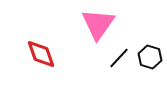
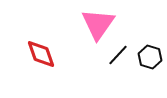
black line: moved 1 px left, 3 px up
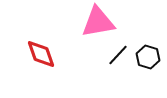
pink triangle: moved 2 px up; rotated 45 degrees clockwise
black hexagon: moved 2 px left
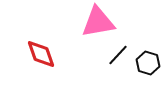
black hexagon: moved 6 px down
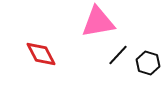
red diamond: rotated 8 degrees counterclockwise
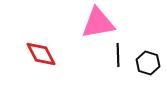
pink triangle: moved 1 px down
black line: rotated 45 degrees counterclockwise
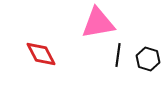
black line: rotated 10 degrees clockwise
black hexagon: moved 4 px up
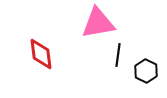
red diamond: rotated 20 degrees clockwise
black hexagon: moved 2 px left, 12 px down; rotated 10 degrees clockwise
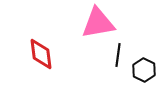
black hexagon: moved 2 px left, 1 px up
